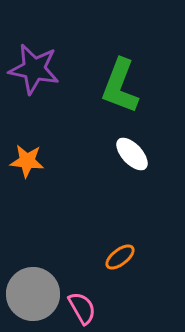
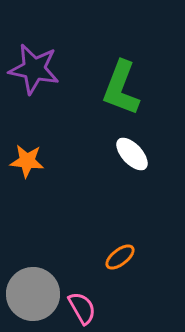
green L-shape: moved 1 px right, 2 px down
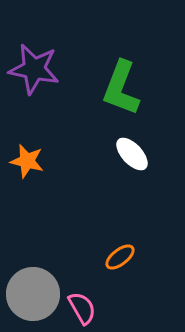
orange star: rotated 8 degrees clockwise
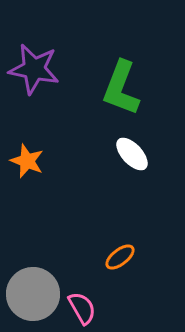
orange star: rotated 8 degrees clockwise
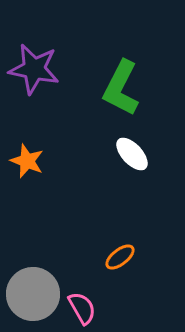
green L-shape: rotated 6 degrees clockwise
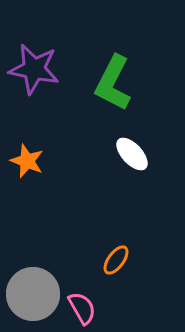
green L-shape: moved 8 px left, 5 px up
orange ellipse: moved 4 px left, 3 px down; rotated 16 degrees counterclockwise
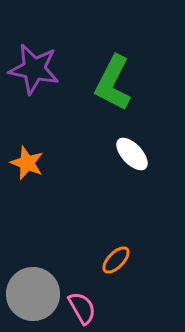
orange star: moved 2 px down
orange ellipse: rotated 8 degrees clockwise
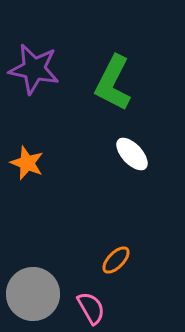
pink semicircle: moved 9 px right
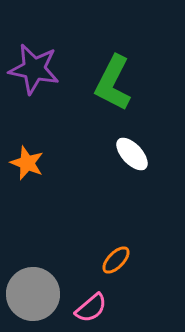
pink semicircle: rotated 80 degrees clockwise
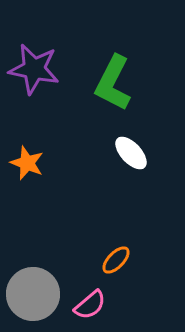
white ellipse: moved 1 px left, 1 px up
pink semicircle: moved 1 px left, 3 px up
